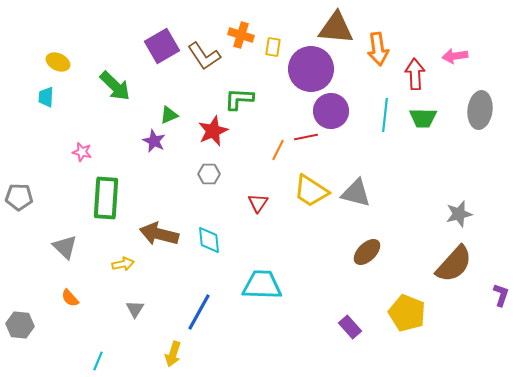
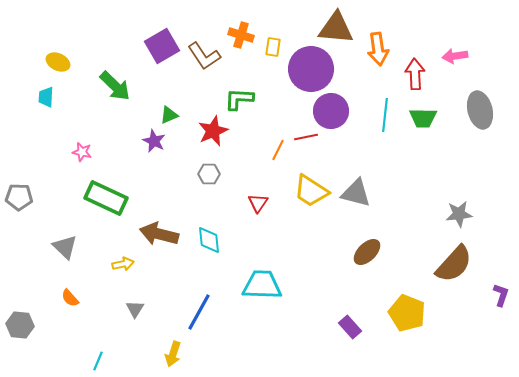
gray ellipse at (480, 110): rotated 21 degrees counterclockwise
green rectangle at (106, 198): rotated 69 degrees counterclockwise
gray star at (459, 214): rotated 8 degrees clockwise
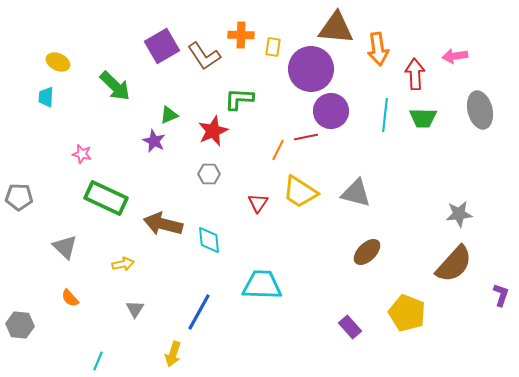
orange cross at (241, 35): rotated 15 degrees counterclockwise
pink star at (82, 152): moved 2 px down
yellow trapezoid at (311, 191): moved 11 px left, 1 px down
brown arrow at (159, 234): moved 4 px right, 10 px up
